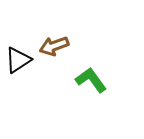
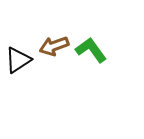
green L-shape: moved 30 px up
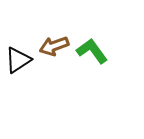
green L-shape: moved 1 px right, 1 px down
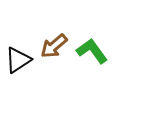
brown arrow: rotated 20 degrees counterclockwise
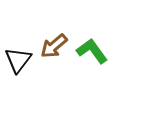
black triangle: rotated 20 degrees counterclockwise
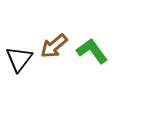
black triangle: moved 1 px right, 1 px up
